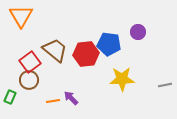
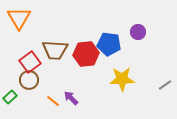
orange triangle: moved 2 px left, 2 px down
brown trapezoid: rotated 144 degrees clockwise
gray line: rotated 24 degrees counterclockwise
green rectangle: rotated 24 degrees clockwise
orange line: rotated 48 degrees clockwise
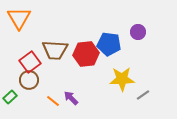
gray line: moved 22 px left, 10 px down
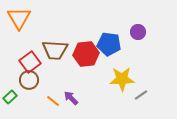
gray line: moved 2 px left
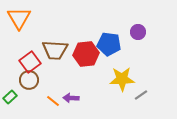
purple arrow: rotated 42 degrees counterclockwise
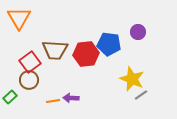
yellow star: moved 10 px right; rotated 25 degrees clockwise
orange line: rotated 48 degrees counterclockwise
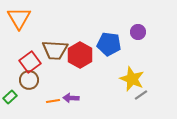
red hexagon: moved 6 px left, 1 px down; rotated 25 degrees counterclockwise
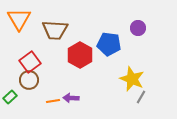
orange triangle: moved 1 px down
purple circle: moved 4 px up
brown trapezoid: moved 20 px up
gray line: moved 2 px down; rotated 24 degrees counterclockwise
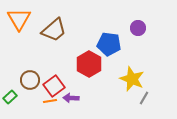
brown trapezoid: moved 1 px left; rotated 44 degrees counterclockwise
red hexagon: moved 9 px right, 9 px down
red square: moved 24 px right, 24 px down
brown circle: moved 1 px right
gray line: moved 3 px right, 1 px down
orange line: moved 3 px left
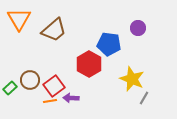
green rectangle: moved 9 px up
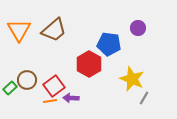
orange triangle: moved 11 px down
brown circle: moved 3 px left
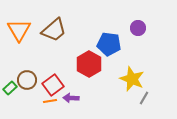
red square: moved 1 px left, 1 px up
